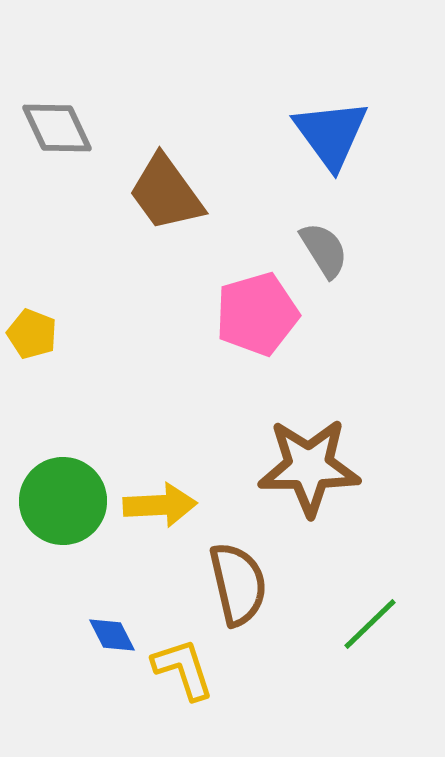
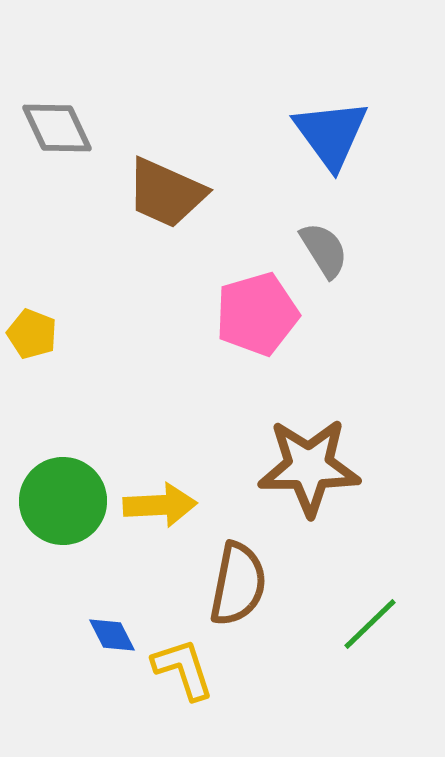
brown trapezoid: rotated 30 degrees counterclockwise
brown semicircle: rotated 24 degrees clockwise
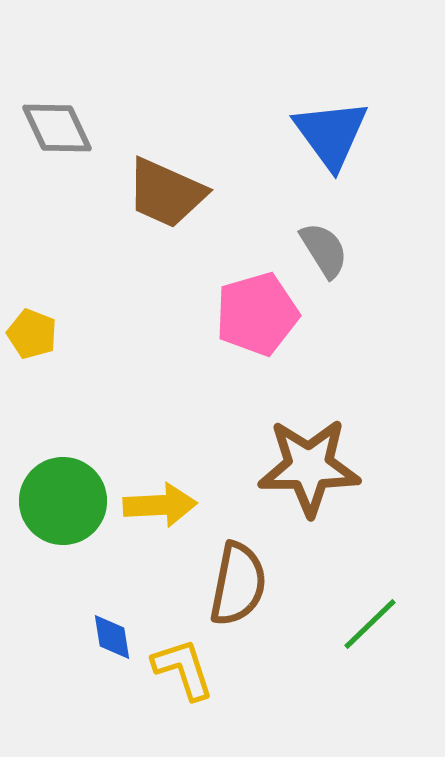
blue diamond: moved 2 px down; rotated 18 degrees clockwise
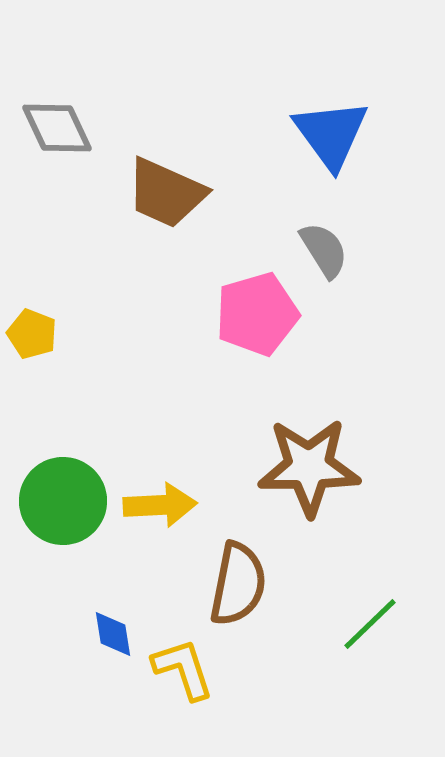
blue diamond: moved 1 px right, 3 px up
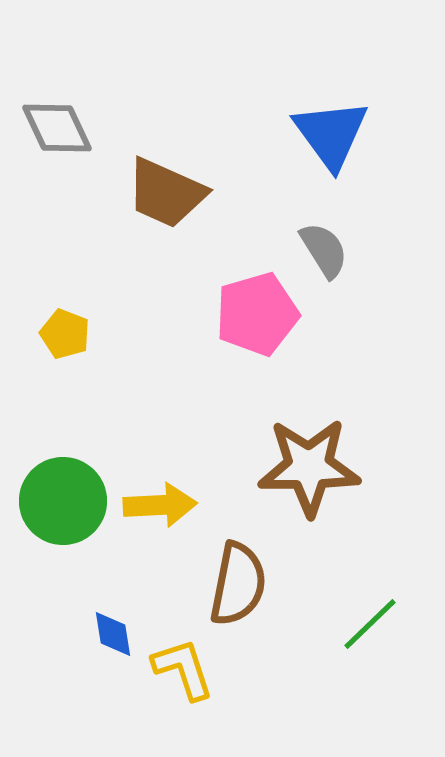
yellow pentagon: moved 33 px right
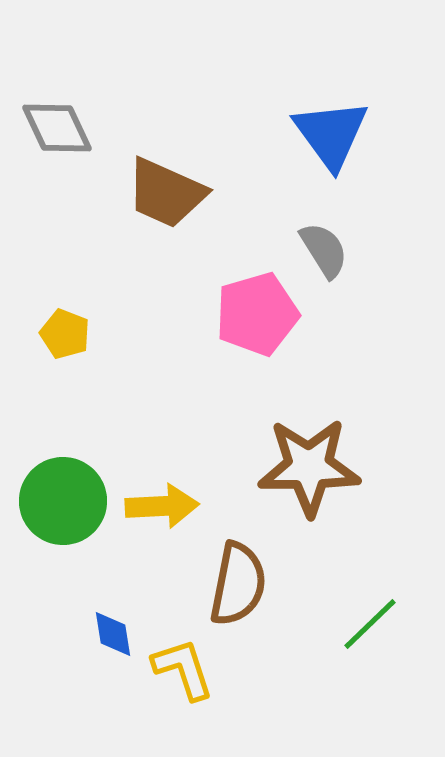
yellow arrow: moved 2 px right, 1 px down
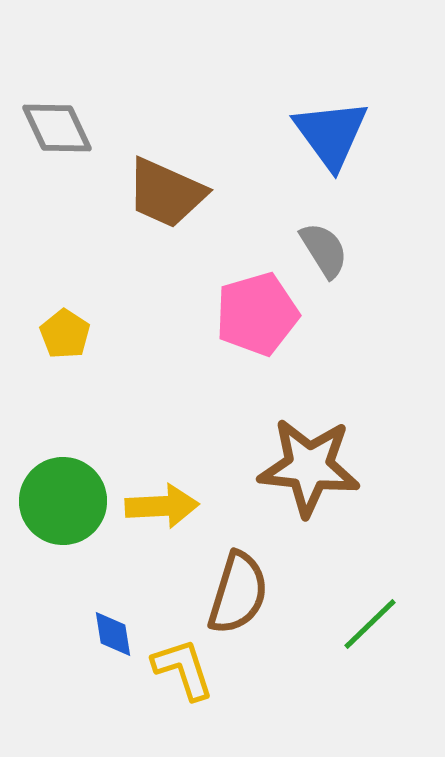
yellow pentagon: rotated 12 degrees clockwise
brown star: rotated 6 degrees clockwise
brown semicircle: moved 9 px down; rotated 6 degrees clockwise
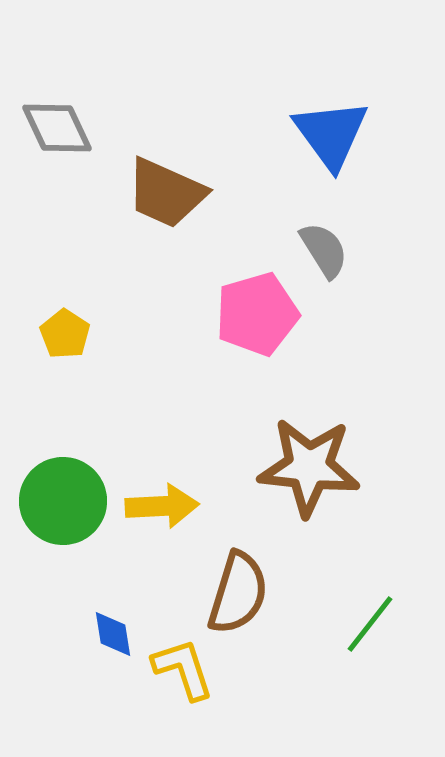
green line: rotated 8 degrees counterclockwise
